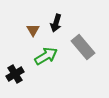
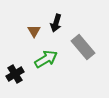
brown triangle: moved 1 px right, 1 px down
green arrow: moved 3 px down
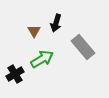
green arrow: moved 4 px left
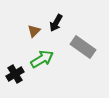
black arrow: rotated 12 degrees clockwise
brown triangle: rotated 16 degrees clockwise
gray rectangle: rotated 15 degrees counterclockwise
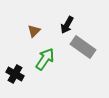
black arrow: moved 11 px right, 2 px down
green arrow: moved 3 px right; rotated 25 degrees counterclockwise
black cross: rotated 30 degrees counterclockwise
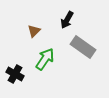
black arrow: moved 5 px up
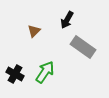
green arrow: moved 13 px down
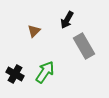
gray rectangle: moved 1 px right, 1 px up; rotated 25 degrees clockwise
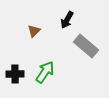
gray rectangle: moved 2 px right; rotated 20 degrees counterclockwise
black cross: rotated 30 degrees counterclockwise
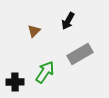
black arrow: moved 1 px right, 1 px down
gray rectangle: moved 6 px left, 8 px down; rotated 70 degrees counterclockwise
black cross: moved 8 px down
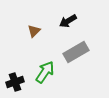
black arrow: rotated 30 degrees clockwise
gray rectangle: moved 4 px left, 2 px up
black cross: rotated 18 degrees counterclockwise
